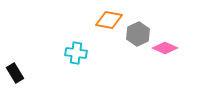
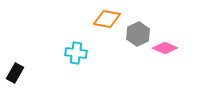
orange diamond: moved 2 px left, 1 px up
black rectangle: rotated 60 degrees clockwise
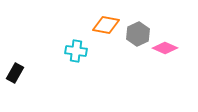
orange diamond: moved 1 px left, 6 px down
cyan cross: moved 2 px up
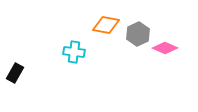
cyan cross: moved 2 px left, 1 px down
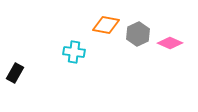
pink diamond: moved 5 px right, 5 px up
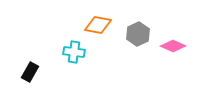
orange diamond: moved 8 px left
pink diamond: moved 3 px right, 3 px down
black rectangle: moved 15 px right, 1 px up
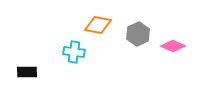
black rectangle: moved 3 px left; rotated 60 degrees clockwise
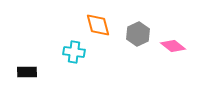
orange diamond: rotated 64 degrees clockwise
pink diamond: rotated 15 degrees clockwise
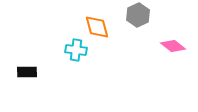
orange diamond: moved 1 px left, 2 px down
gray hexagon: moved 19 px up
cyan cross: moved 2 px right, 2 px up
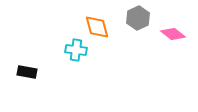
gray hexagon: moved 3 px down
pink diamond: moved 12 px up
black rectangle: rotated 12 degrees clockwise
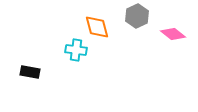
gray hexagon: moved 1 px left, 2 px up
black rectangle: moved 3 px right
